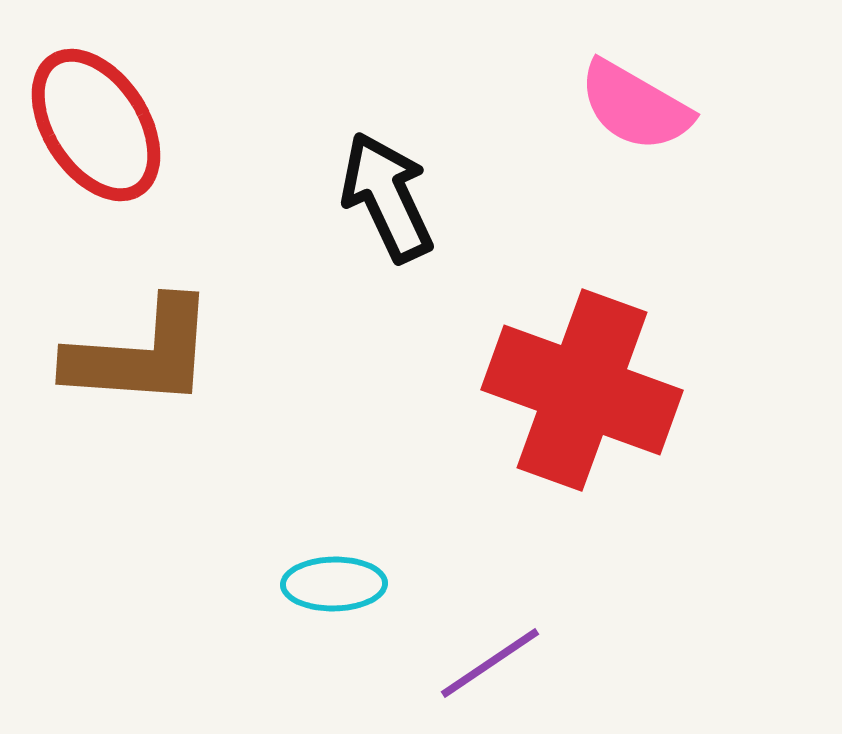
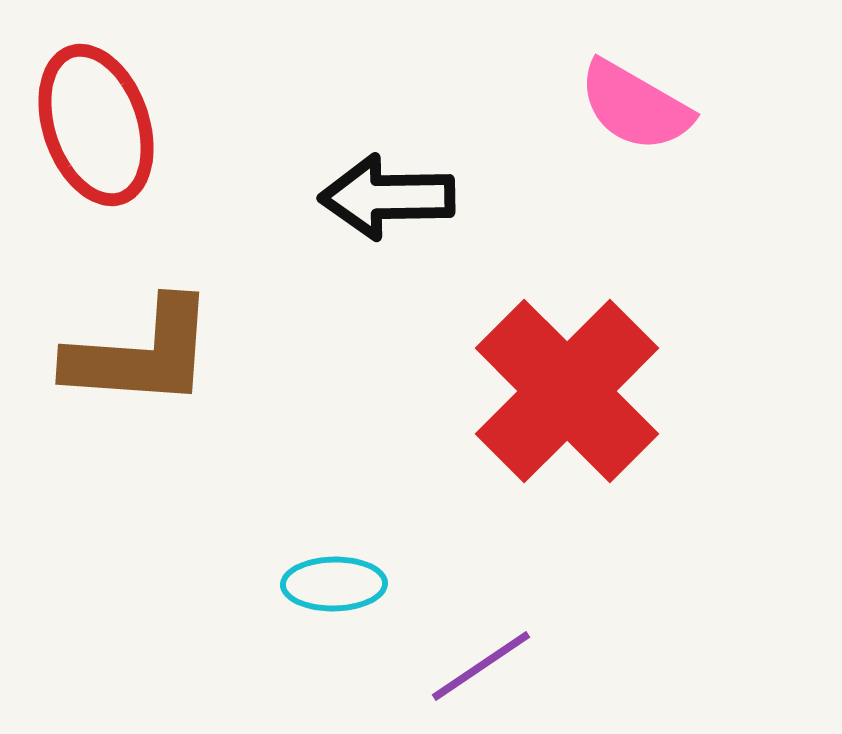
red ellipse: rotated 14 degrees clockwise
black arrow: rotated 66 degrees counterclockwise
red cross: moved 15 px left, 1 px down; rotated 25 degrees clockwise
purple line: moved 9 px left, 3 px down
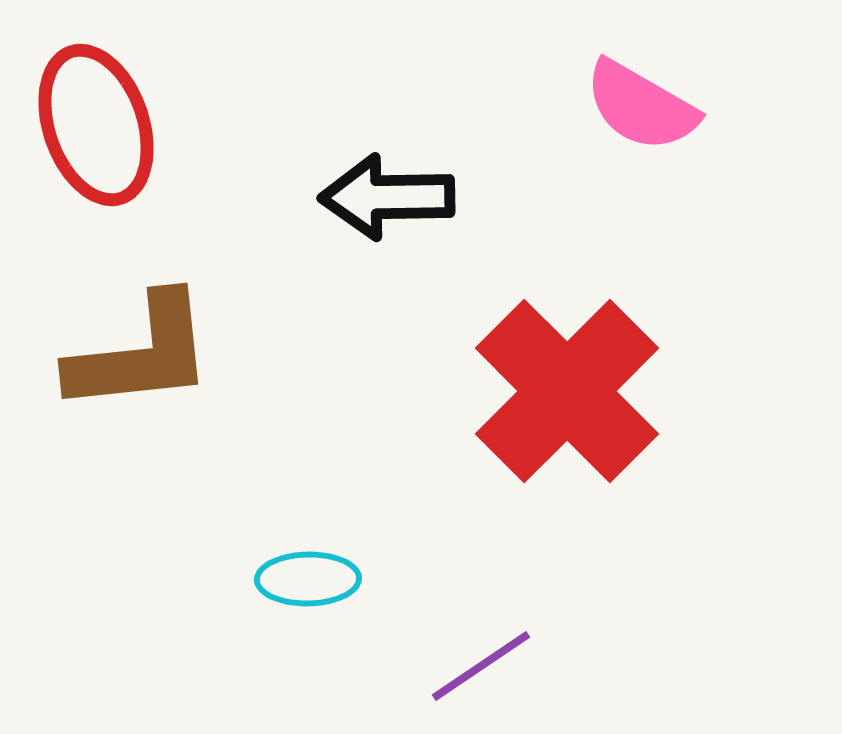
pink semicircle: moved 6 px right
brown L-shape: rotated 10 degrees counterclockwise
cyan ellipse: moved 26 px left, 5 px up
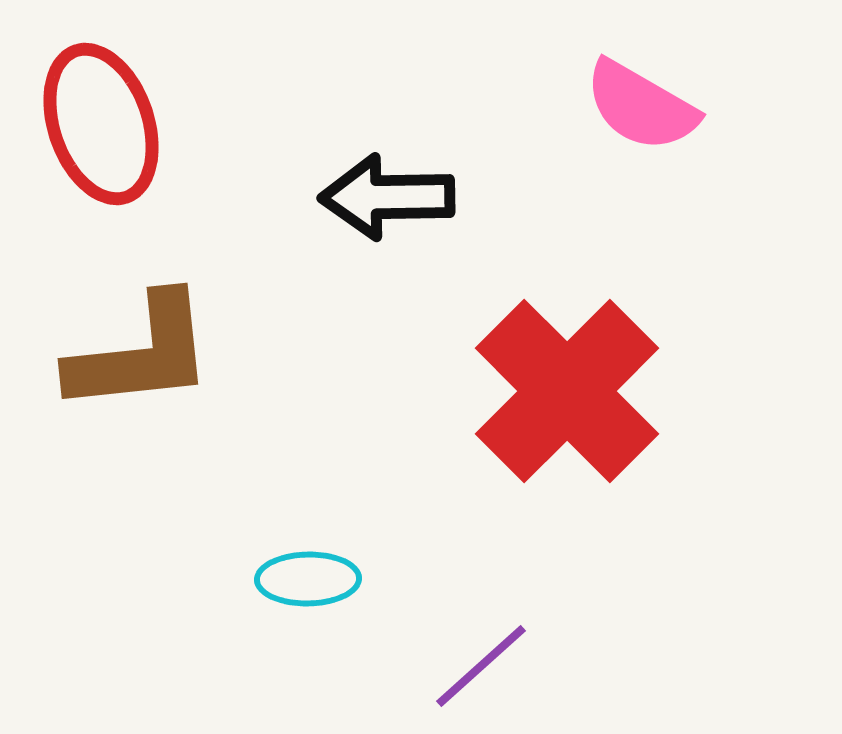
red ellipse: moved 5 px right, 1 px up
purple line: rotated 8 degrees counterclockwise
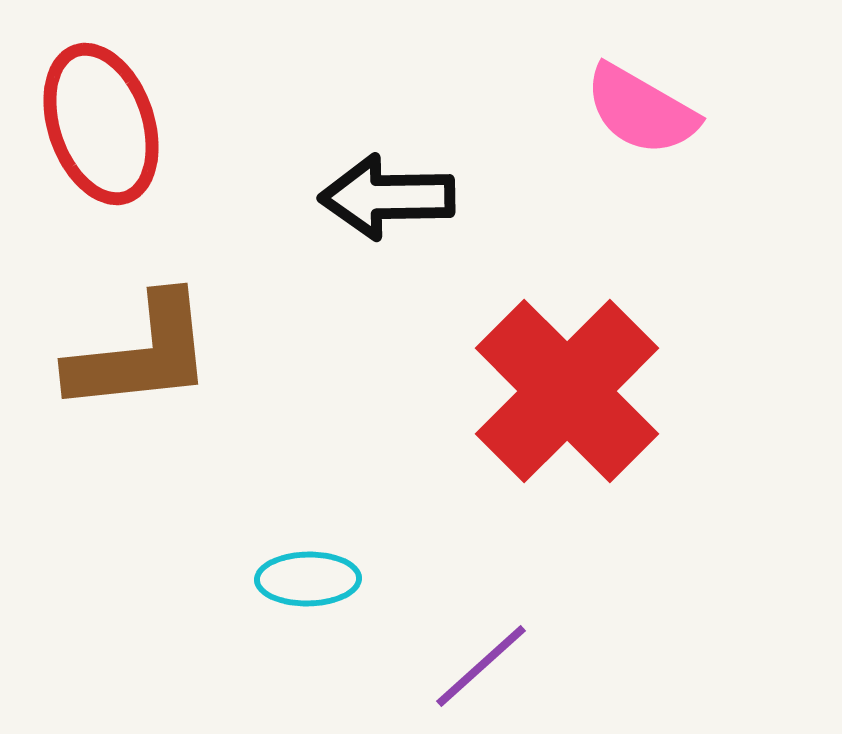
pink semicircle: moved 4 px down
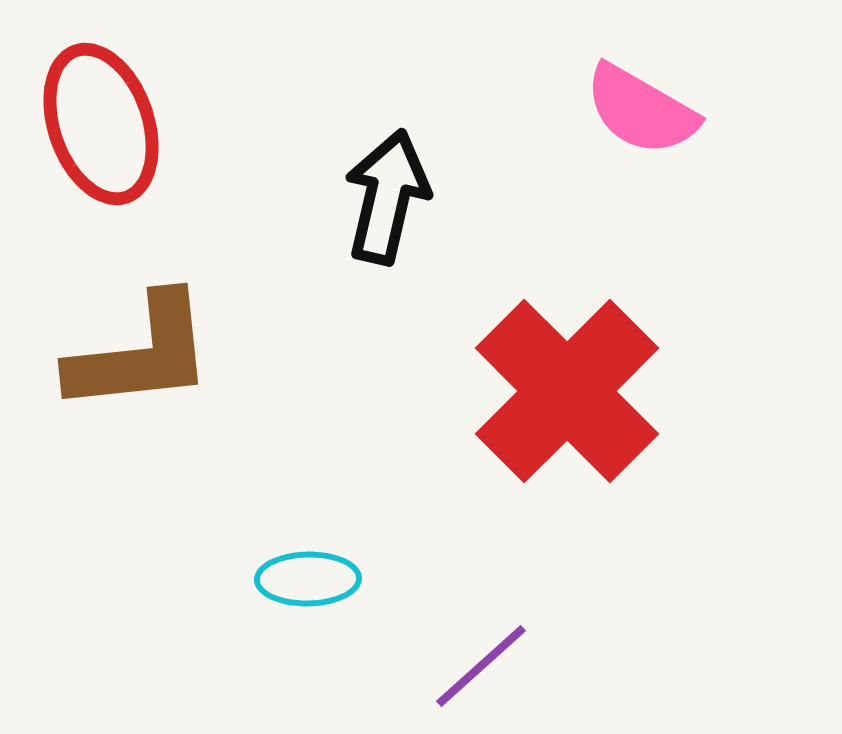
black arrow: rotated 104 degrees clockwise
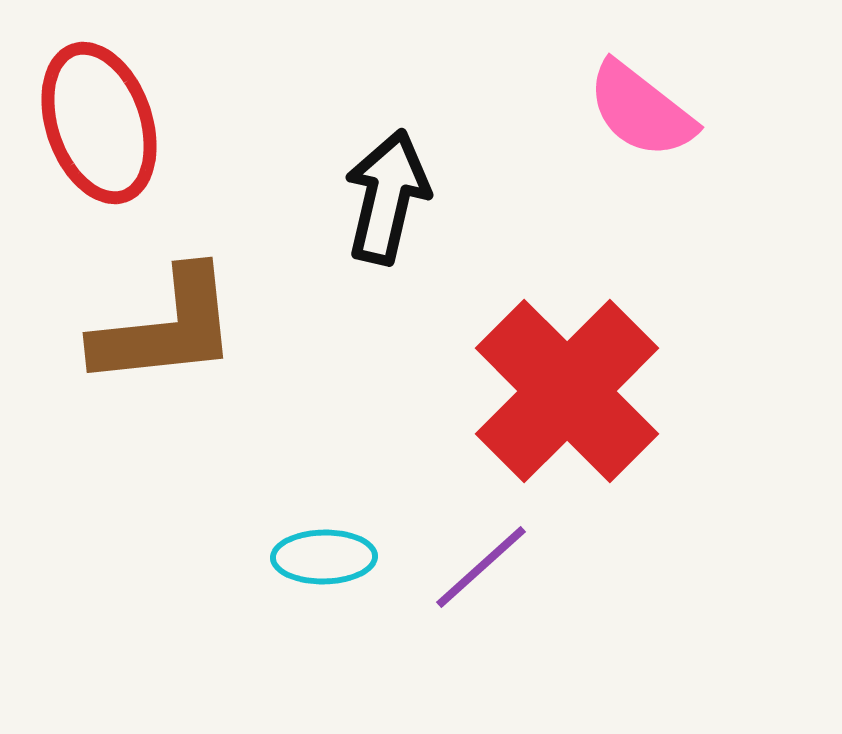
pink semicircle: rotated 8 degrees clockwise
red ellipse: moved 2 px left, 1 px up
brown L-shape: moved 25 px right, 26 px up
cyan ellipse: moved 16 px right, 22 px up
purple line: moved 99 px up
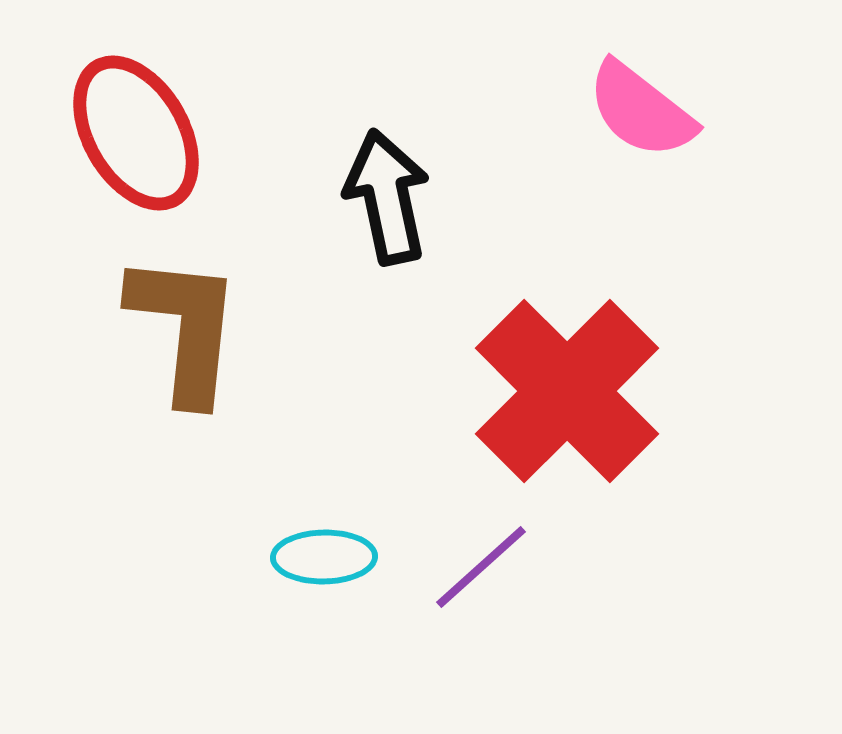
red ellipse: moved 37 px right, 10 px down; rotated 11 degrees counterclockwise
black arrow: rotated 25 degrees counterclockwise
brown L-shape: moved 19 px right; rotated 78 degrees counterclockwise
